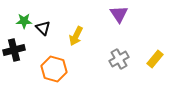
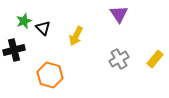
green star: rotated 21 degrees counterclockwise
orange hexagon: moved 4 px left, 6 px down
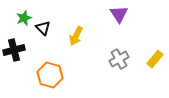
green star: moved 3 px up
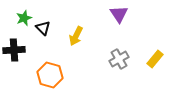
black cross: rotated 10 degrees clockwise
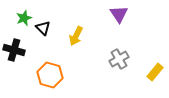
black cross: rotated 20 degrees clockwise
yellow rectangle: moved 13 px down
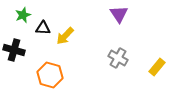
green star: moved 1 px left, 3 px up
black triangle: rotated 42 degrees counterclockwise
yellow arrow: moved 11 px left; rotated 18 degrees clockwise
gray cross: moved 1 px left, 1 px up; rotated 30 degrees counterclockwise
yellow rectangle: moved 2 px right, 5 px up
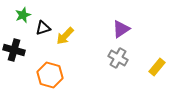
purple triangle: moved 2 px right, 15 px down; rotated 30 degrees clockwise
black triangle: rotated 21 degrees counterclockwise
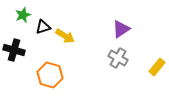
black triangle: moved 1 px up
yellow arrow: rotated 102 degrees counterclockwise
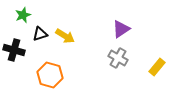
black triangle: moved 3 px left, 7 px down
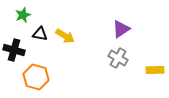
black triangle: rotated 28 degrees clockwise
yellow rectangle: moved 2 px left, 3 px down; rotated 48 degrees clockwise
orange hexagon: moved 14 px left, 2 px down
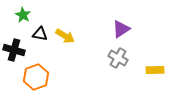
green star: rotated 21 degrees counterclockwise
orange hexagon: rotated 25 degrees clockwise
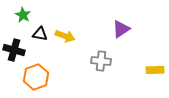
yellow arrow: rotated 12 degrees counterclockwise
gray cross: moved 17 px left, 3 px down; rotated 24 degrees counterclockwise
